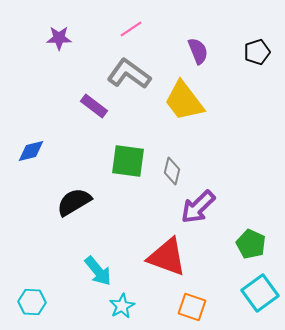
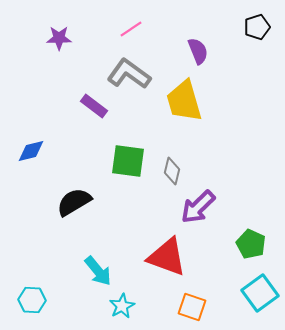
black pentagon: moved 25 px up
yellow trapezoid: rotated 21 degrees clockwise
cyan hexagon: moved 2 px up
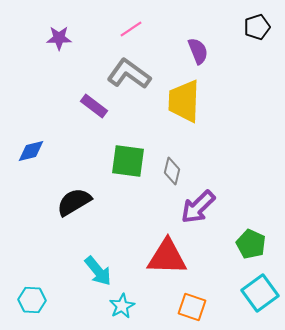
yellow trapezoid: rotated 18 degrees clockwise
red triangle: rotated 18 degrees counterclockwise
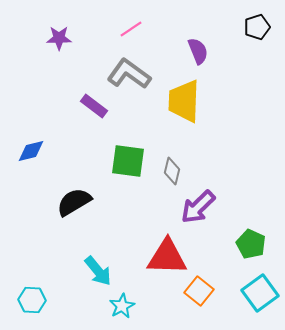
orange square: moved 7 px right, 16 px up; rotated 20 degrees clockwise
